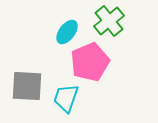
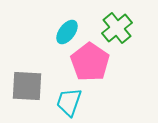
green cross: moved 8 px right, 7 px down
pink pentagon: rotated 15 degrees counterclockwise
cyan trapezoid: moved 3 px right, 4 px down
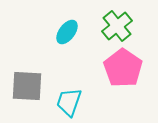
green cross: moved 2 px up
pink pentagon: moved 33 px right, 6 px down
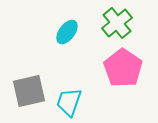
green cross: moved 3 px up
gray square: moved 2 px right, 5 px down; rotated 16 degrees counterclockwise
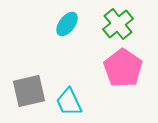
green cross: moved 1 px right, 1 px down
cyan ellipse: moved 8 px up
cyan trapezoid: rotated 44 degrees counterclockwise
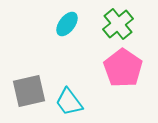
cyan trapezoid: rotated 12 degrees counterclockwise
